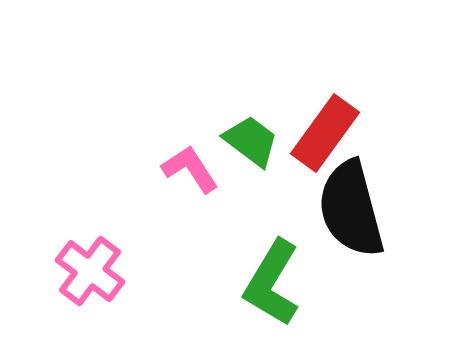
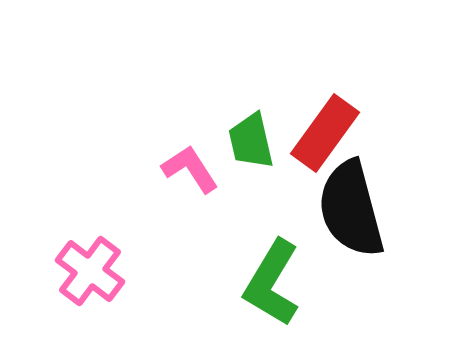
green trapezoid: rotated 140 degrees counterclockwise
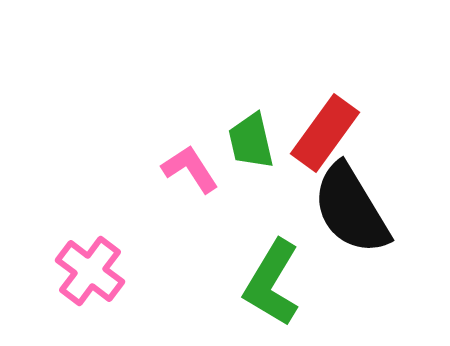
black semicircle: rotated 16 degrees counterclockwise
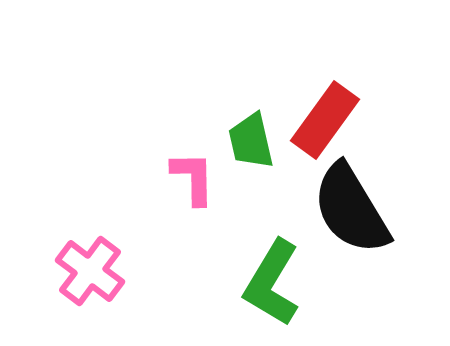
red rectangle: moved 13 px up
pink L-shape: moved 3 px right, 9 px down; rotated 32 degrees clockwise
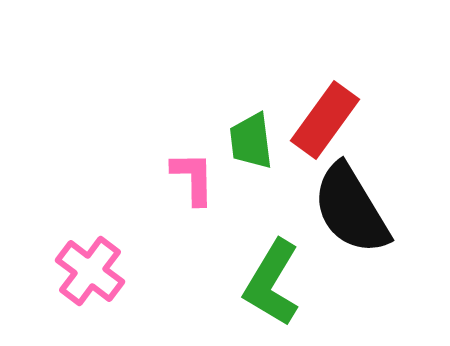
green trapezoid: rotated 6 degrees clockwise
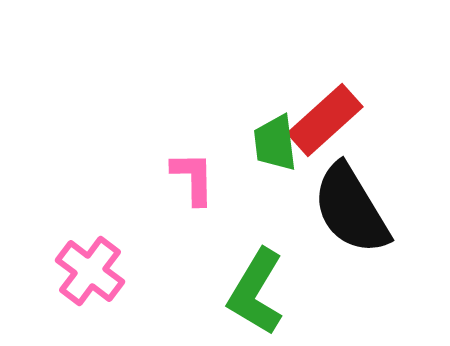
red rectangle: rotated 12 degrees clockwise
green trapezoid: moved 24 px right, 2 px down
green L-shape: moved 16 px left, 9 px down
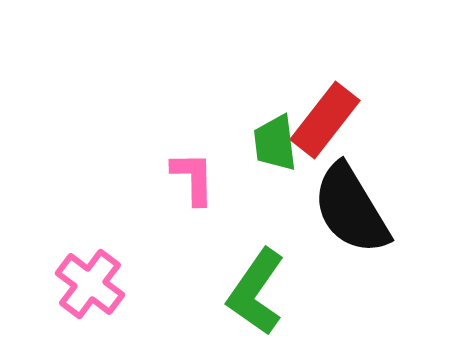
red rectangle: rotated 10 degrees counterclockwise
pink cross: moved 13 px down
green L-shape: rotated 4 degrees clockwise
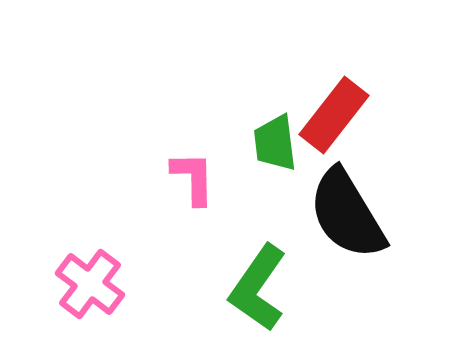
red rectangle: moved 9 px right, 5 px up
black semicircle: moved 4 px left, 5 px down
green L-shape: moved 2 px right, 4 px up
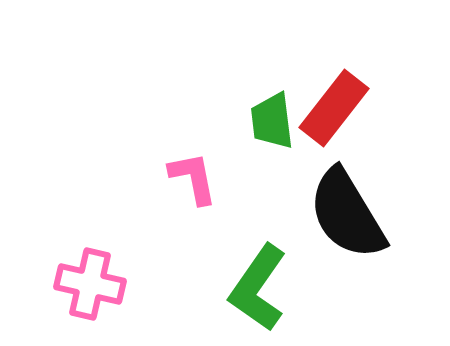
red rectangle: moved 7 px up
green trapezoid: moved 3 px left, 22 px up
pink L-shape: rotated 10 degrees counterclockwise
pink cross: rotated 24 degrees counterclockwise
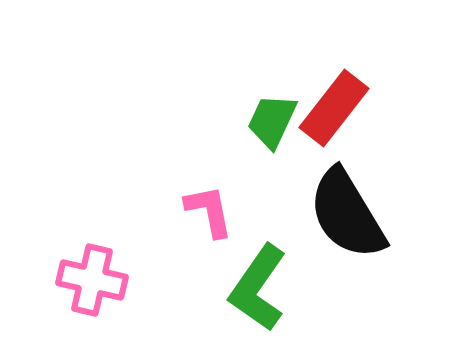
green trapezoid: rotated 32 degrees clockwise
pink L-shape: moved 16 px right, 33 px down
pink cross: moved 2 px right, 4 px up
